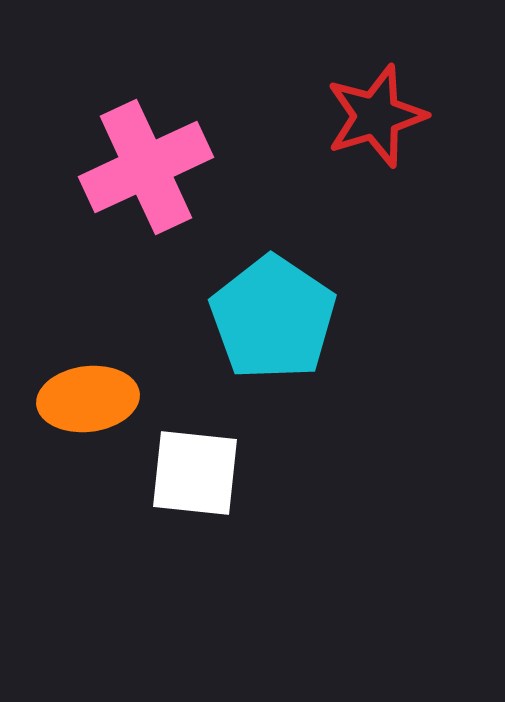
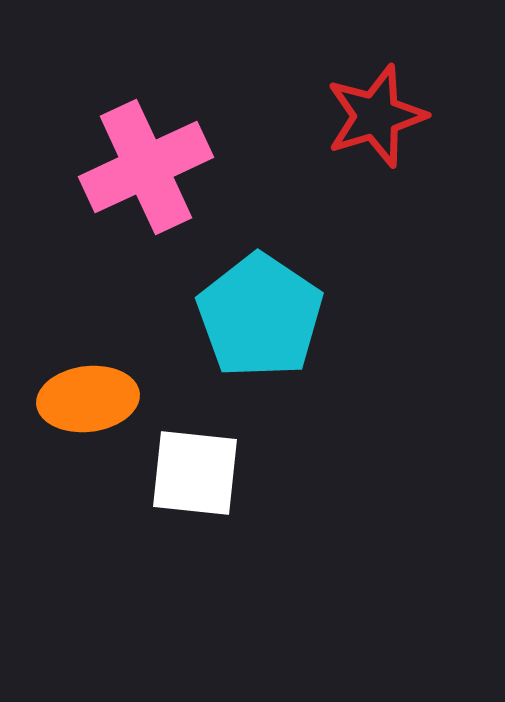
cyan pentagon: moved 13 px left, 2 px up
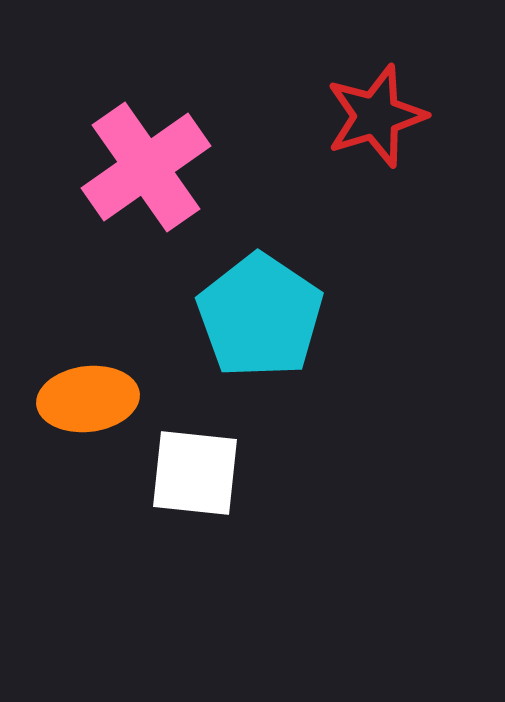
pink cross: rotated 10 degrees counterclockwise
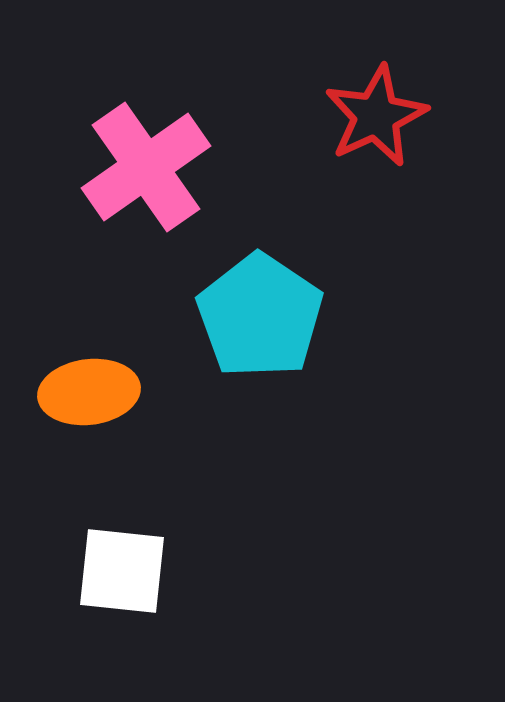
red star: rotated 8 degrees counterclockwise
orange ellipse: moved 1 px right, 7 px up
white square: moved 73 px left, 98 px down
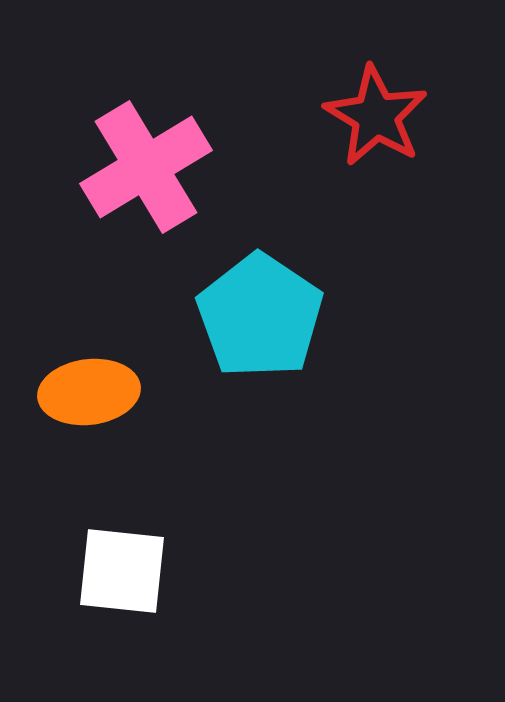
red star: rotated 16 degrees counterclockwise
pink cross: rotated 4 degrees clockwise
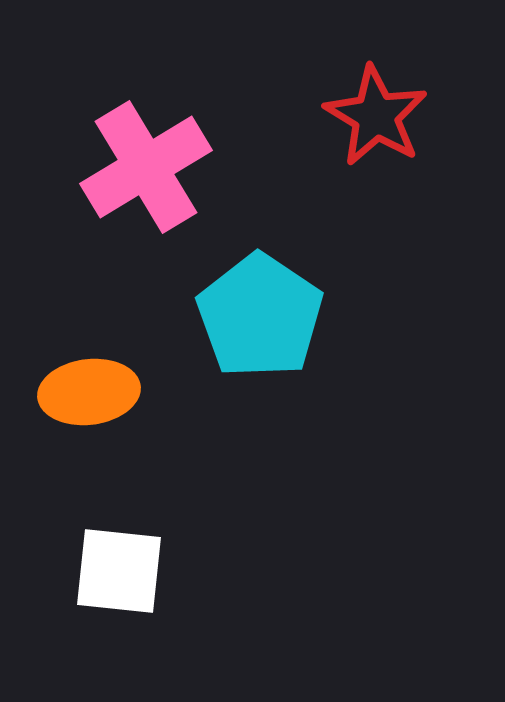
white square: moved 3 px left
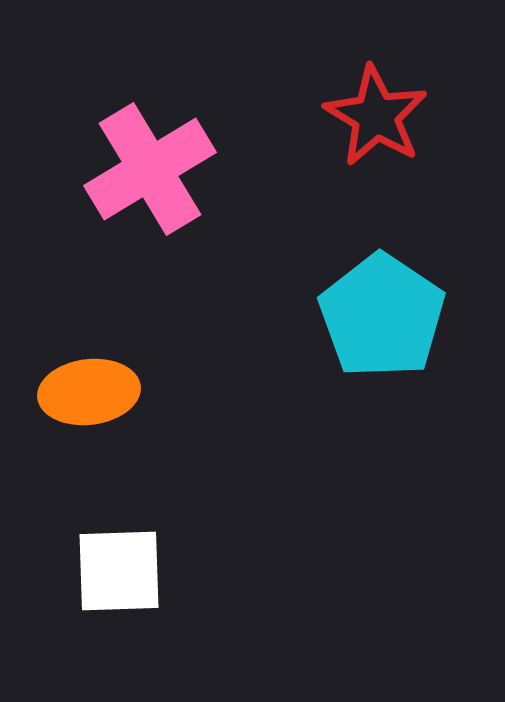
pink cross: moved 4 px right, 2 px down
cyan pentagon: moved 122 px right
white square: rotated 8 degrees counterclockwise
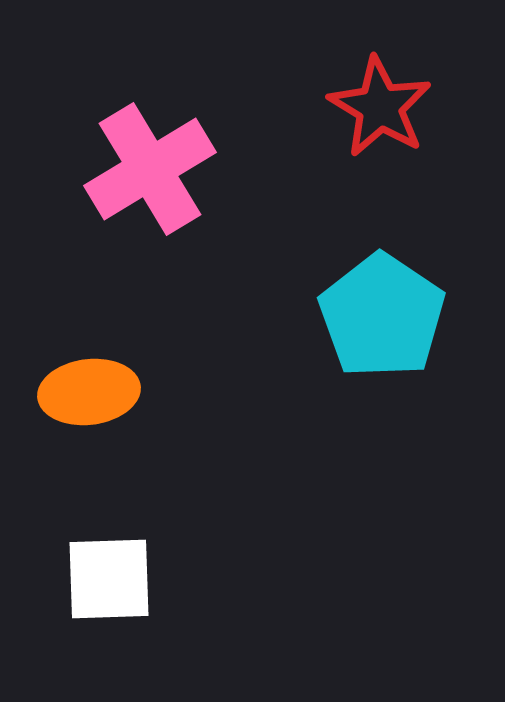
red star: moved 4 px right, 9 px up
white square: moved 10 px left, 8 px down
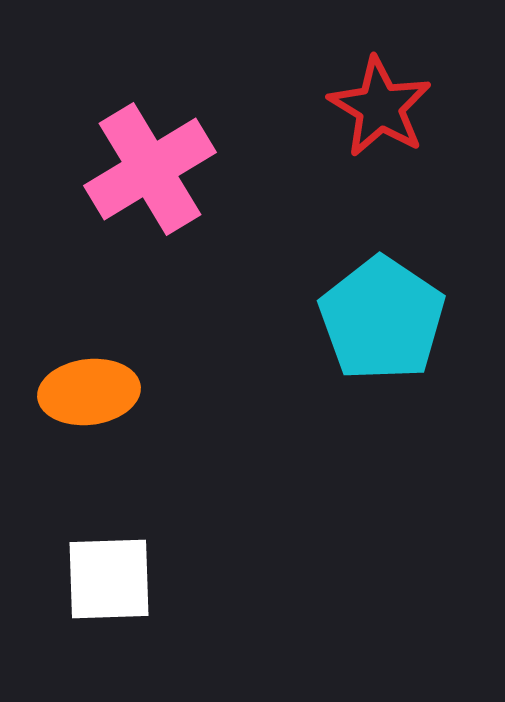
cyan pentagon: moved 3 px down
